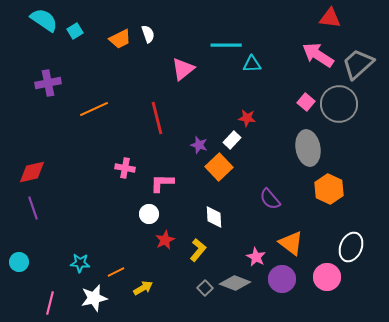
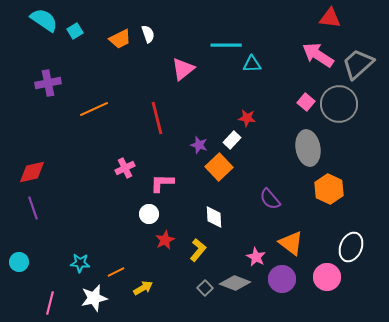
pink cross at (125, 168): rotated 36 degrees counterclockwise
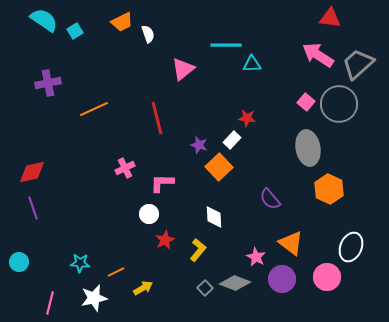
orange trapezoid at (120, 39): moved 2 px right, 17 px up
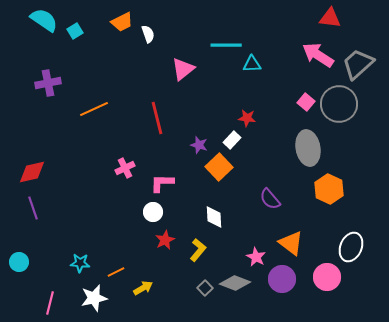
white circle at (149, 214): moved 4 px right, 2 px up
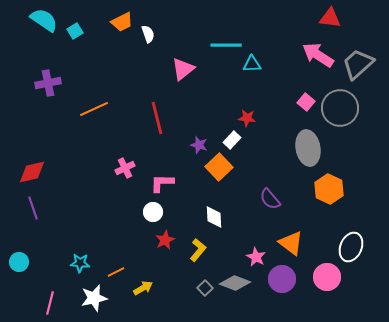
gray circle at (339, 104): moved 1 px right, 4 px down
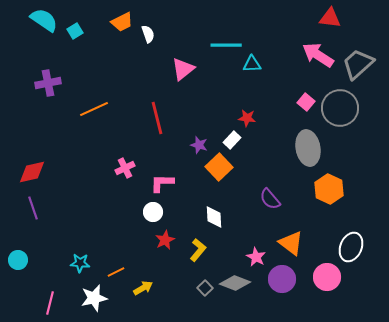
cyan circle at (19, 262): moved 1 px left, 2 px up
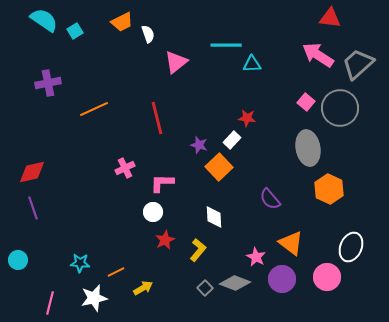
pink triangle at (183, 69): moved 7 px left, 7 px up
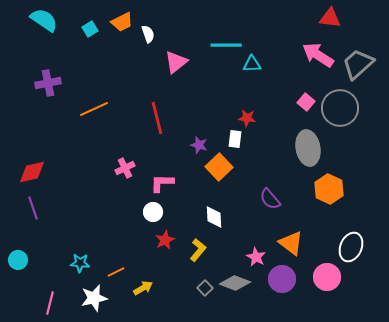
cyan square at (75, 31): moved 15 px right, 2 px up
white rectangle at (232, 140): moved 3 px right, 1 px up; rotated 36 degrees counterclockwise
